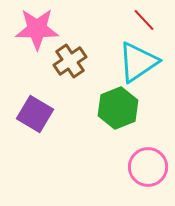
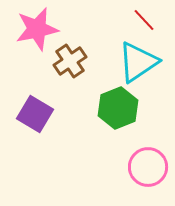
pink star: rotated 12 degrees counterclockwise
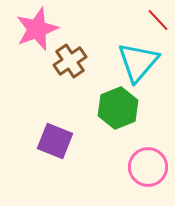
red line: moved 14 px right
pink star: rotated 9 degrees counterclockwise
cyan triangle: rotated 15 degrees counterclockwise
purple square: moved 20 px right, 27 px down; rotated 9 degrees counterclockwise
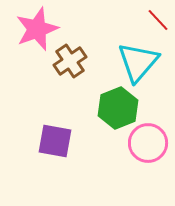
purple square: rotated 12 degrees counterclockwise
pink circle: moved 24 px up
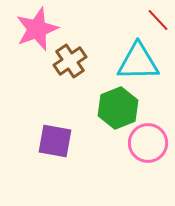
cyan triangle: rotated 48 degrees clockwise
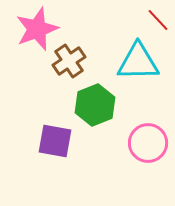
brown cross: moved 1 px left
green hexagon: moved 23 px left, 3 px up
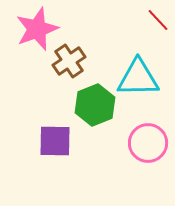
cyan triangle: moved 16 px down
purple square: rotated 9 degrees counterclockwise
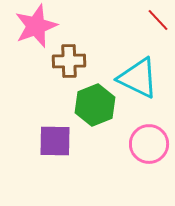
pink star: moved 1 px left, 3 px up
brown cross: rotated 32 degrees clockwise
cyan triangle: rotated 27 degrees clockwise
pink circle: moved 1 px right, 1 px down
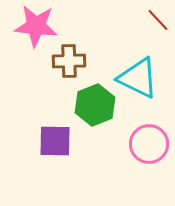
pink star: rotated 27 degrees clockwise
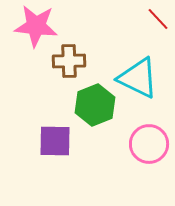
red line: moved 1 px up
